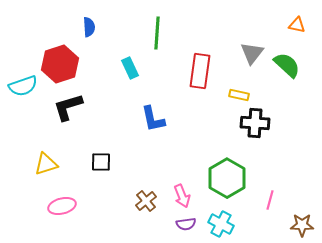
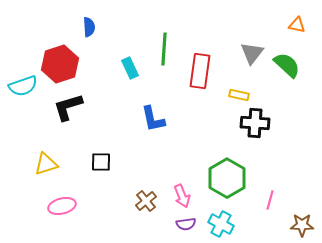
green line: moved 7 px right, 16 px down
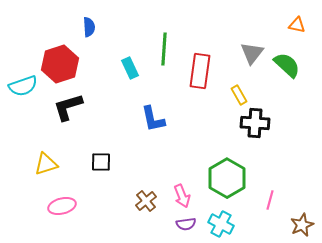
yellow rectangle: rotated 48 degrees clockwise
brown star: rotated 25 degrees counterclockwise
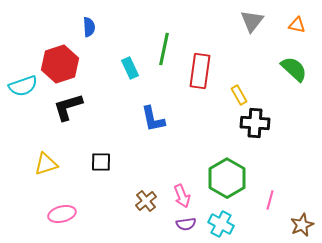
green line: rotated 8 degrees clockwise
gray triangle: moved 32 px up
green semicircle: moved 7 px right, 4 px down
pink ellipse: moved 8 px down
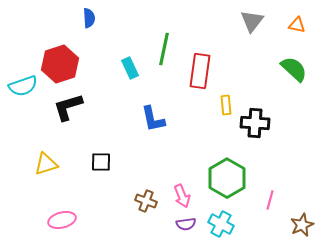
blue semicircle: moved 9 px up
yellow rectangle: moved 13 px left, 10 px down; rotated 24 degrees clockwise
brown cross: rotated 30 degrees counterclockwise
pink ellipse: moved 6 px down
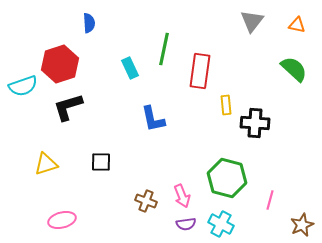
blue semicircle: moved 5 px down
green hexagon: rotated 15 degrees counterclockwise
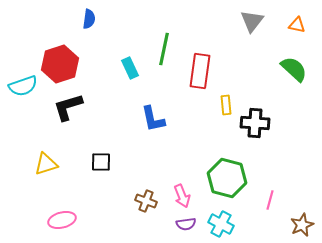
blue semicircle: moved 4 px up; rotated 12 degrees clockwise
